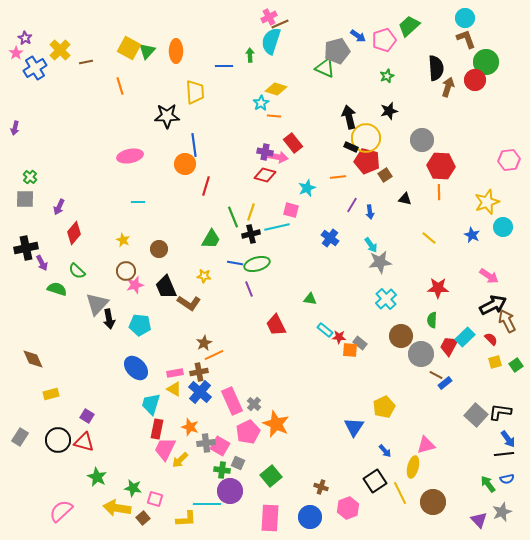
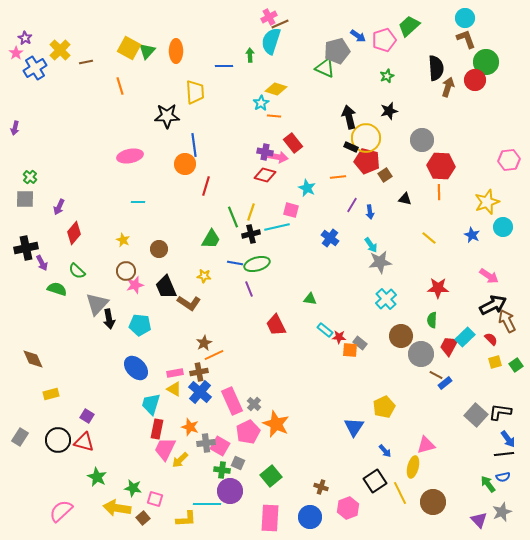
cyan star at (307, 188): rotated 24 degrees counterclockwise
blue semicircle at (507, 479): moved 4 px left, 2 px up
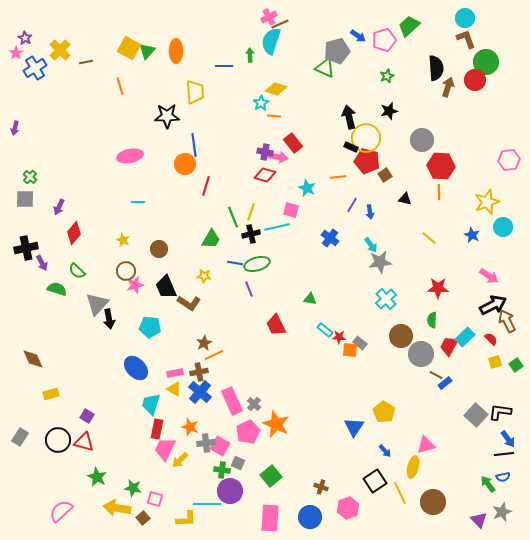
cyan pentagon at (140, 325): moved 10 px right, 2 px down
yellow pentagon at (384, 407): moved 5 px down; rotated 15 degrees counterclockwise
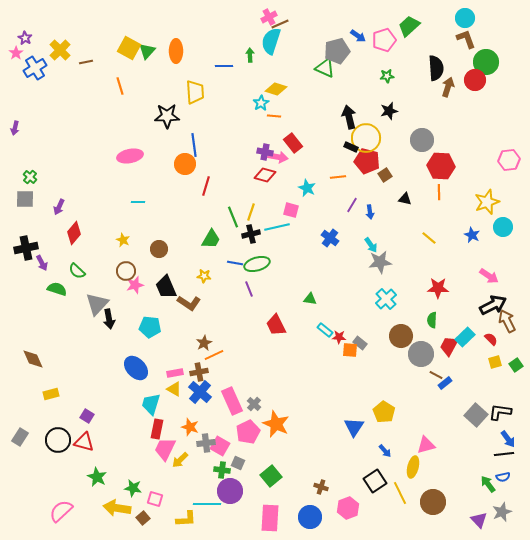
green star at (387, 76): rotated 16 degrees clockwise
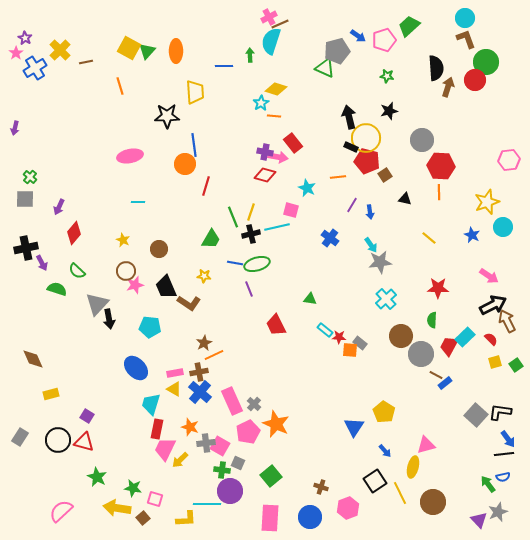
green star at (387, 76): rotated 16 degrees clockwise
gray star at (502, 512): moved 4 px left
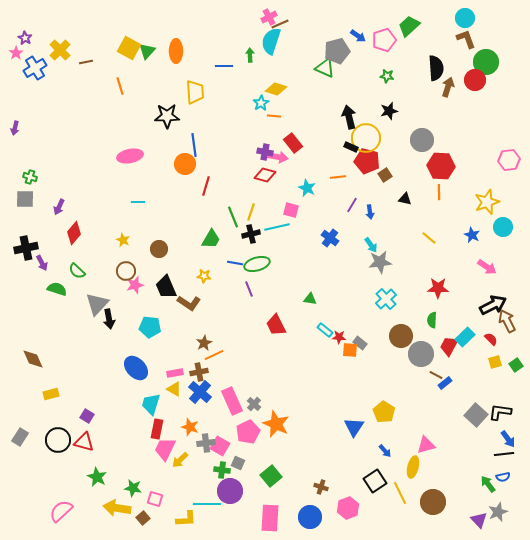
green cross at (30, 177): rotated 24 degrees counterclockwise
pink arrow at (489, 276): moved 2 px left, 9 px up
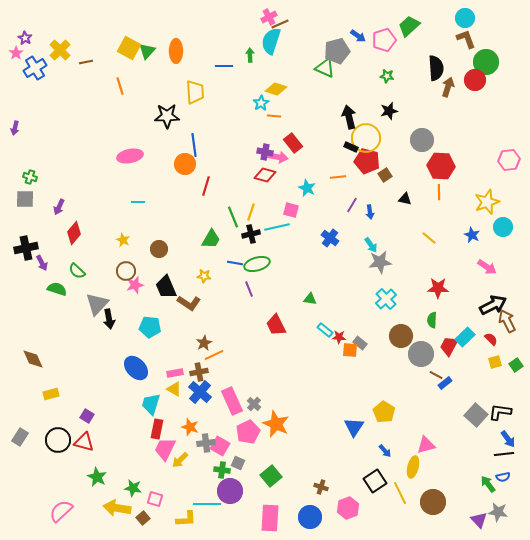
gray star at (498, 512): rotated 30 degrees clockwise
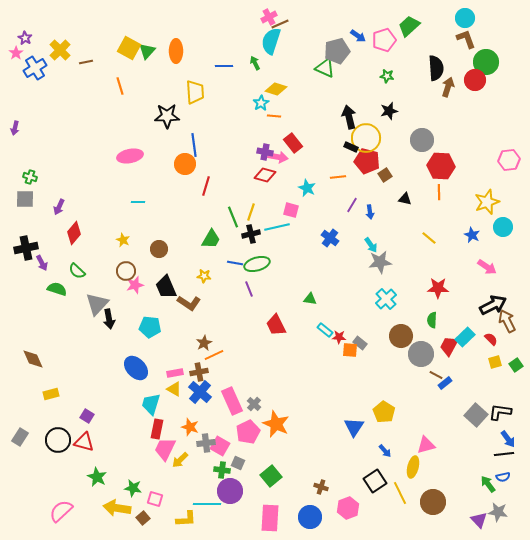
green arrow at (250, 55): moved 5 px right, 8 px down; rotated 24 degrees counterclockwise
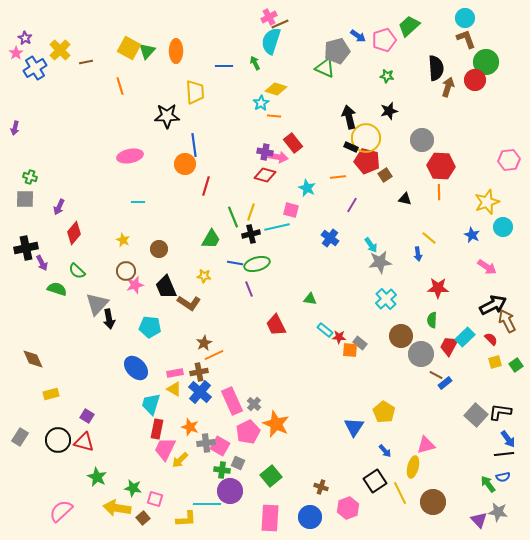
blue arrow at (370, 212): moved 48 px right, 42 px down
